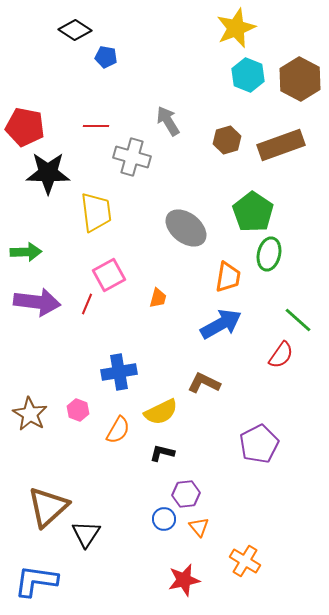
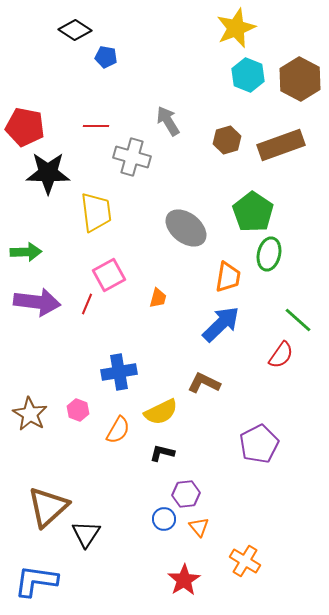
blue arrow at (221, 324): rotated 15 degrees counterclockwise
red star at (184, 580): rotated 20 degrees counterclockwise
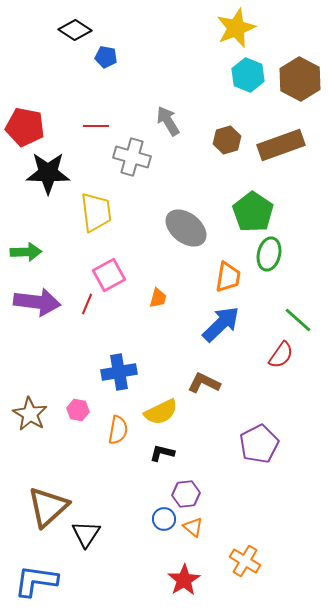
pink hexagon at (78, 410): rotated 10 degrees counterclockwise
orange semicircle at (118, 430): rotated 20 degrees counterclockwise
orange triangle at (199, 527): moved 6 px left; rotated 10 degrees counterclockwise
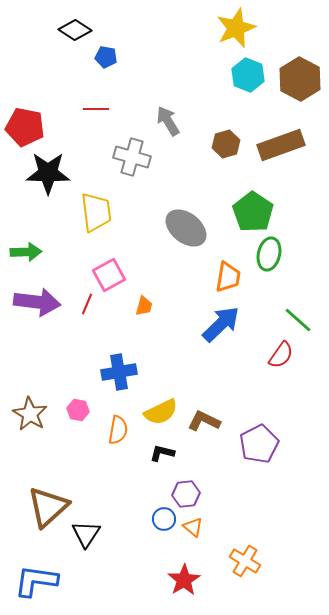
red line at (96, 126): moved 17 px up
brown hexagon at (227, 140): moved 1 px left, 4 px down
orange trapezoid at (158, 298): moved 14 px left, 8 px down
brown L-shape at (204, 383): moved 38 px down
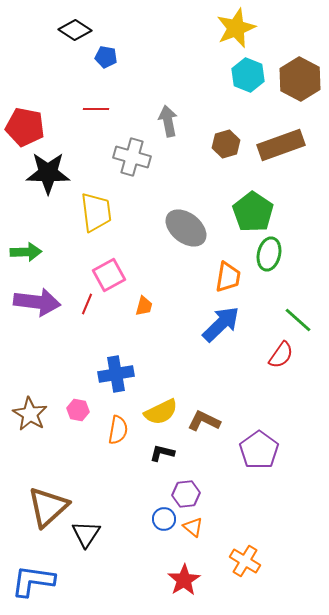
gray arrow at (168, 121): rotated 20 degrees clockwise
blue cross at (119, 372): moved 3 px left, 2 px down
purple pentagon at (259, 444): moved 6 px down; rotated 9 degrees counterclockwise
blue L-shape at (36, 581): moved 3 px left
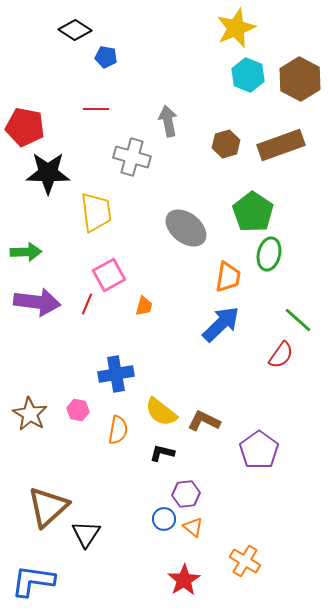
yellow semicircle at (161, 412): rotated 64 degrees clockwise
